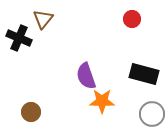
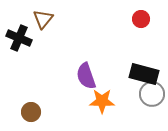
red circle: moved 9 px right
gray circle: moved 20 px up
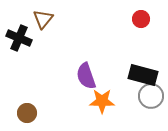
black rectangle: moved 1 px left, 1 px down
gray circle: moved 1 px left, 2 px down
brown circle: moved 4 px left, 1 px down
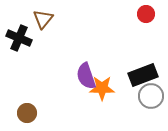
red circle: moved 5 px right, 5 px up
black rectangle: rotated 36 degrees counterclockwise
orange star: moved 13 px up
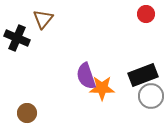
black cross: moved 2 px left
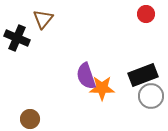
brown circle: moved 3 px right, 6 px down
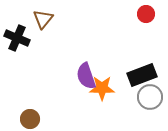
black rectangle: moved 1 px left
gray circle: moved 1 px left, 1 px down
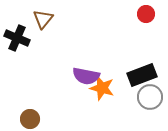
purple semicircle: rotated 60 degrees counterclockwise
orange star: rotated 15 degrees clockwise
